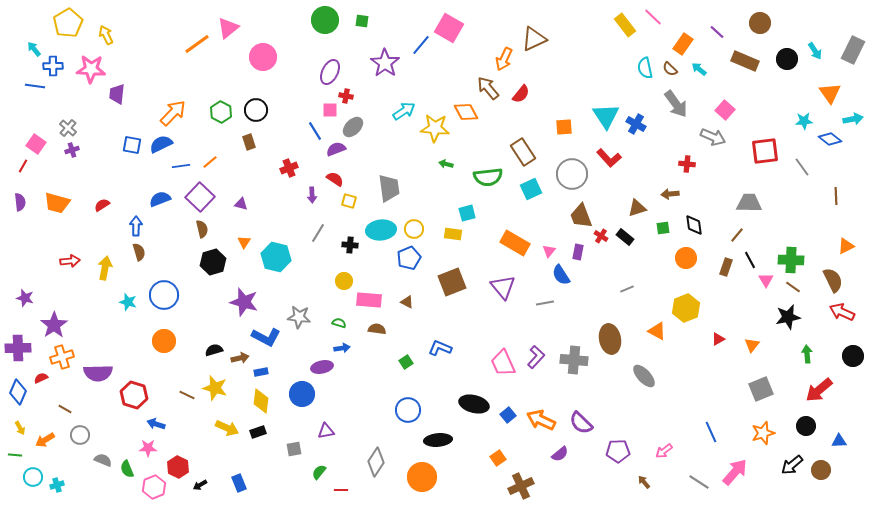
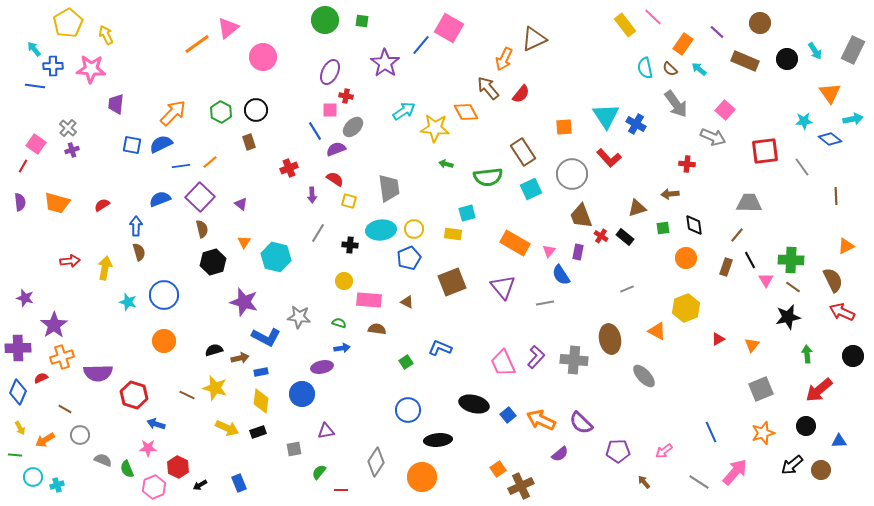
purple trapezoid at (117, 94): moved 1 px left, 10 px down
purple triangle at (241, 204): rotated 24 degrees clockwise
orange square at (498, 458): moved 11 px down
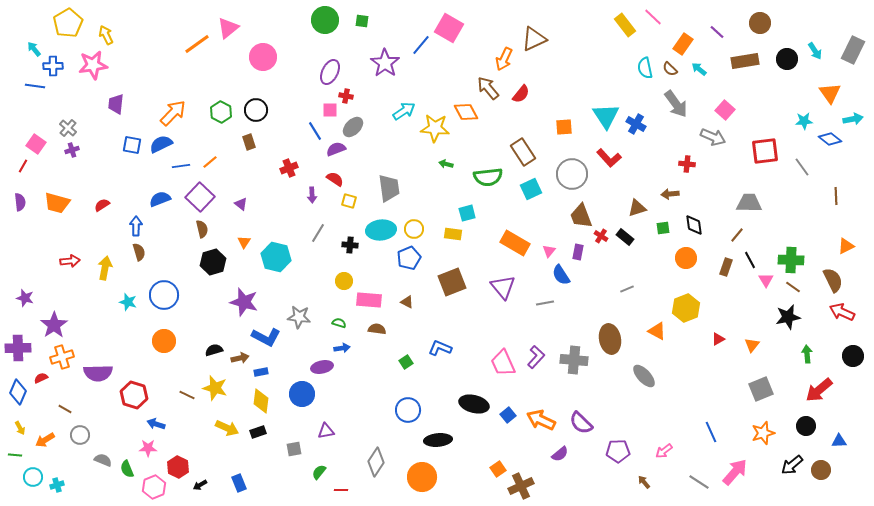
brown rectangle at (745, 61): rotated 32 degrees counterclockwise
pink star at (91, 69): moved 2 px right, 4 px up; rotated 12 degrees counterclockwise
